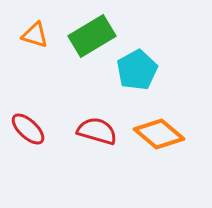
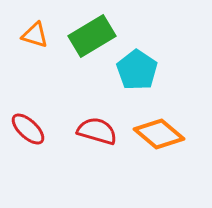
cyan pentagon: rotated 9 degrees counterclockwise
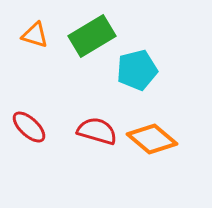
cyan pentagon: rotated 24 degrees clockwise
red ellipse: moved 1 px right, 2 px up
orange diamond: moved 7 px left, 5 px down
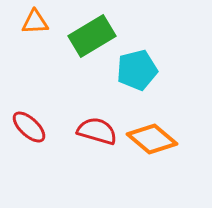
orange triangle: moved 13 px up; rotated 20 degrees counterclockwise
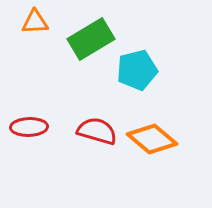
green rectangle: moved 1 px left, 3 px down
red ellipse: rotated 45 degrees counterclockwise
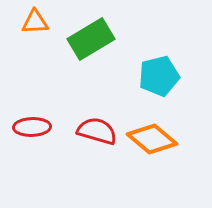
cyan pentagon: moved 22 px right, 6 px down
red ellipse: moved 3 px right
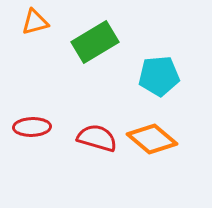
orange triangle: rotated 12 degrees counterclockwise
green rectangle: moved 4 px right, 3 px down
cyan pentagon: rotated 9 degrees clockwise
red semicircle: moved 7 px down
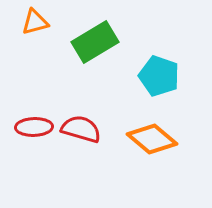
cyan pentagon: rotated 24 degrees clockwise
red ellipse: moved 2 px right
red semicircle: moved 16 px left, 9 px up
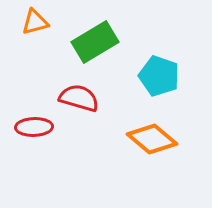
red semicircle: moved 2 px left, 31 px up
